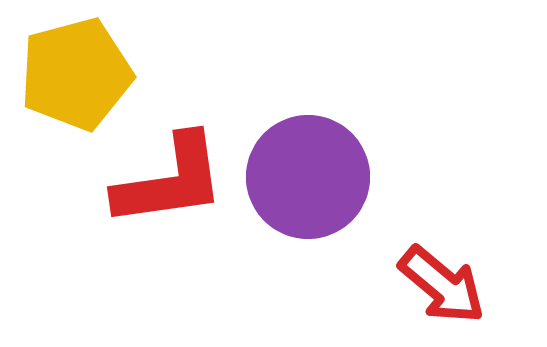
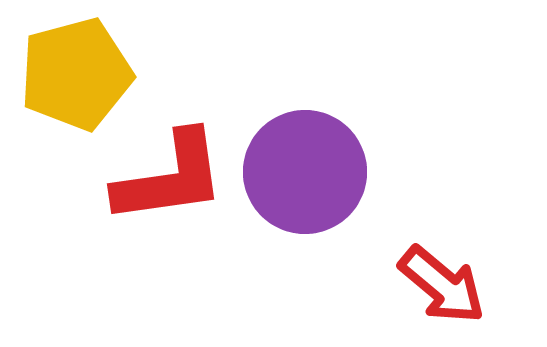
purple circle: moved 3 px left, 5 px up
red L-shape: moved 3 px up
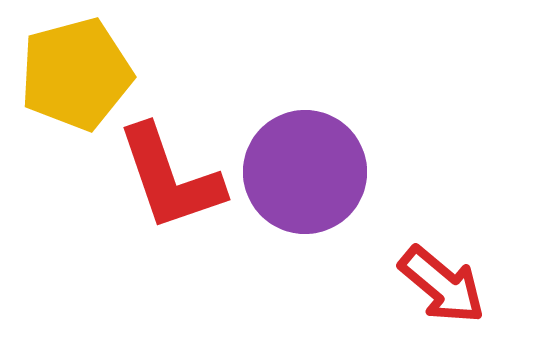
red L-shape: rotated 79 degrees clockwise
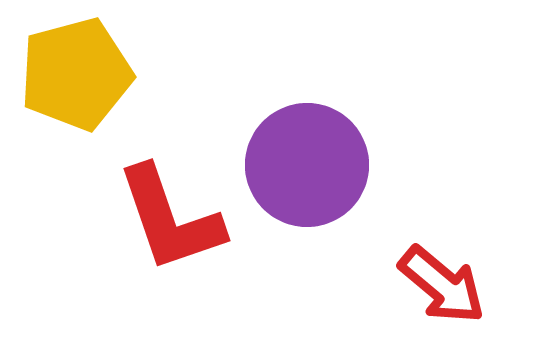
purple circle: moved 2 px right, 7 px up
red L-shape: moved 41 px down
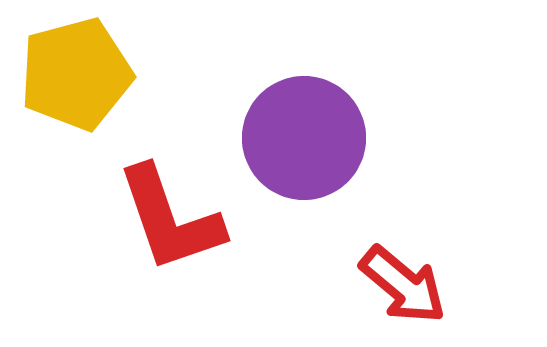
purple circle: moved 3 px left, 27 px up
red arrow: moved 39 px left
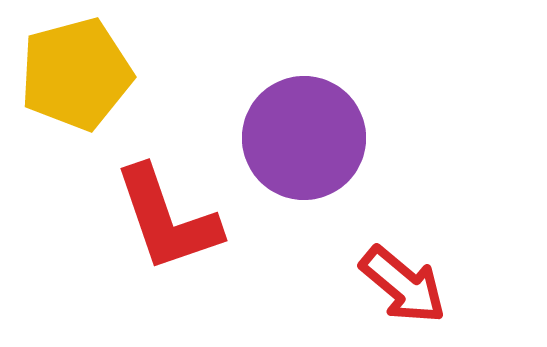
red L-shape: moved 3 px left
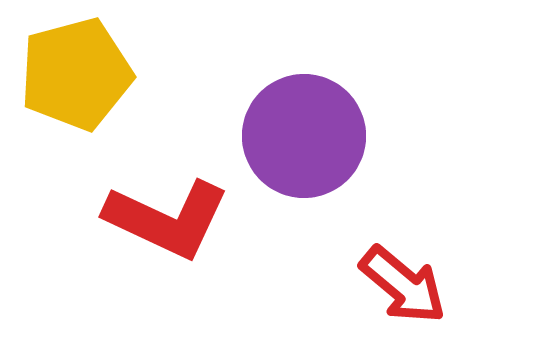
purple circle: moved 2 px up
red L-shape: rotated 46 degrees counterclockwise
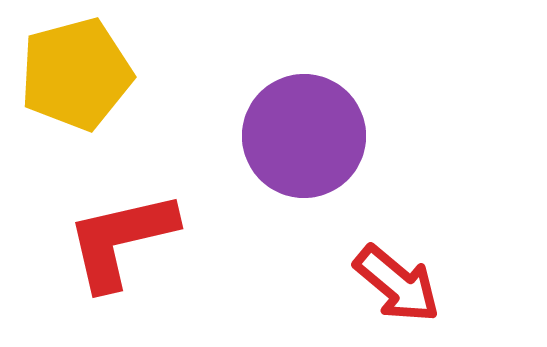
red L-shape: moved 46 px left, 21 px down; rotated 142 degrees clockwise
red arrow: moved 6 px left, 1 px up
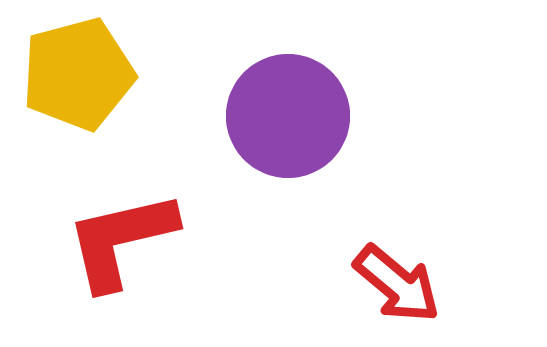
yellow pentagon: moved 2 px right
purple circle: moved 16 px left, 20 px up
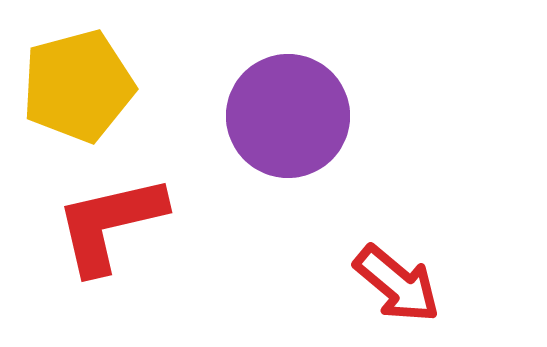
yellow pentagon: moved 12 px down
red L-shape: moved 11 px left, 16 px up
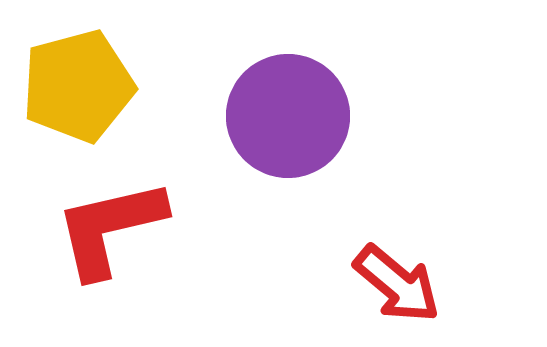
red L-shape: moved 4 px down
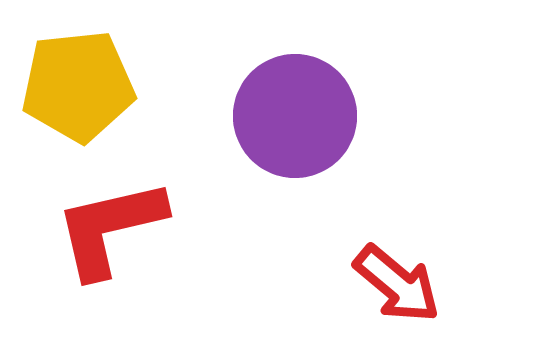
yellow pentagon: rotated 9 degrees clockwise
purple circle: moved 7 px right
